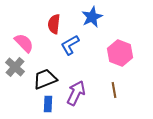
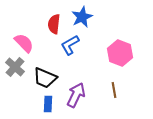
blue star: moved 10 px left
black trapezoid: moved 1 px up; rotated 135 degrees counterclockwise
purple arrow: moved 2 px down
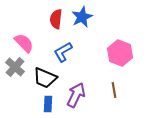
red semicircle: moved 2 px right, 5 px up
blue L-shape: moved 7 px left, 7 px down
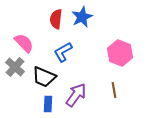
black trapezoid: moved 1 px left, 1 px up
purple arrow: rotated 10 degrees clockwise
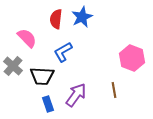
pink semicircle: moved 3 px right, 5 px up
pink hexagon: moved 12 px right, 5 px down
gray cross: moved 2 px left, 1 px up
black trapezoid: moved 2 px left, 1 px up; rotated 20 degrees counterclockwise
blue rectangle: rotated 21 degrees counterclockwise
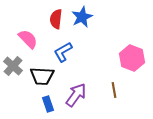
pink semicircle: moved 1 px right, 1 px down
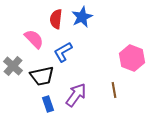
pink semicircle: moved 6 px right
black trapezoid: rotated 15 degrees counterclockwise
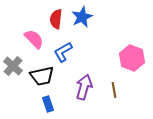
purple arrow: moved 8 px right, 8 px up; rotated 20 degrees counterclockwise
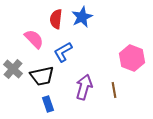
gray cross: moved 3 px down
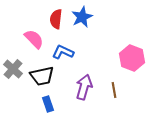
blue L-shape: rotated 55 degrees clockwise
